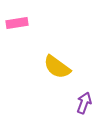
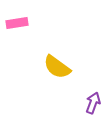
purple arrow: moved 9 px right
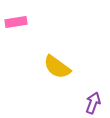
pink rectangle: moved 1 px left, 1 px up
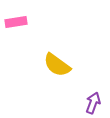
yellow semicircle: moved 2 px up
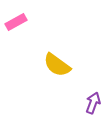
pink rectangle: rotated 20 degrees counterclockwise
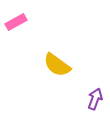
purple arrow: moved 2 px right, 4 px up
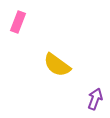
pink rectangle: moved 2 px right; rotated 40 degrees counterclockwise
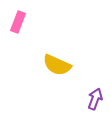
yellow semicircle: rotated 12 degrees counterclockwise
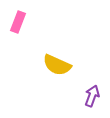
purple arrow: moved 3 px left, 3 px up
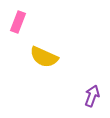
yellow semicircle: moved 13 px left, 8 px up
